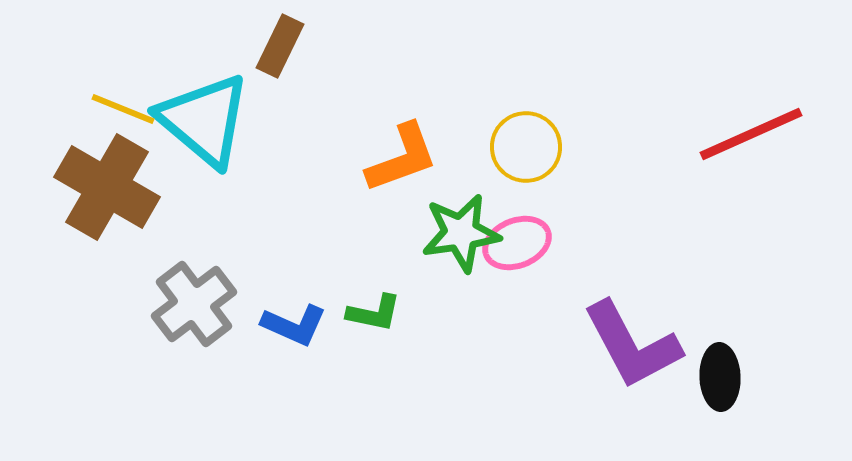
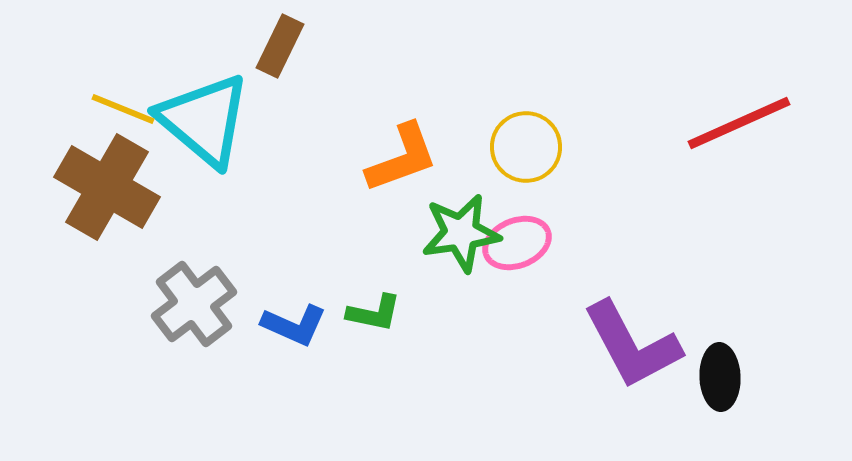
red line: moved 12 px left, 11 px up
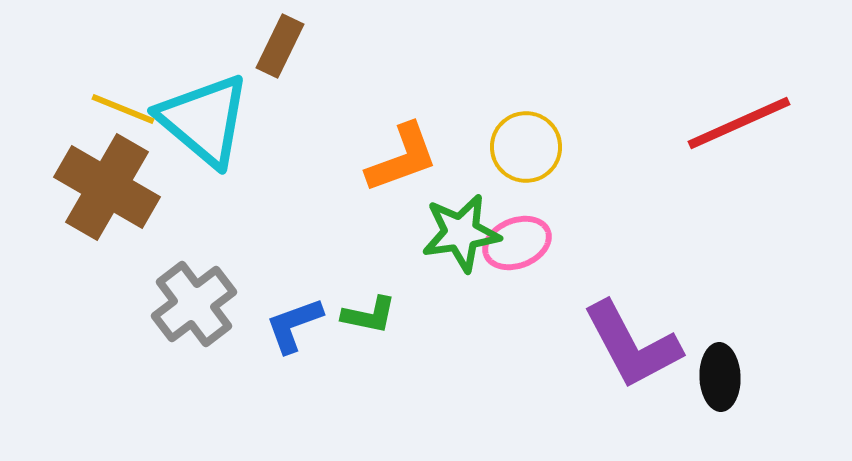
green L-shape: moved 5 px left, 2 px down
blue L-shape: rotated 136 degrees clockwise
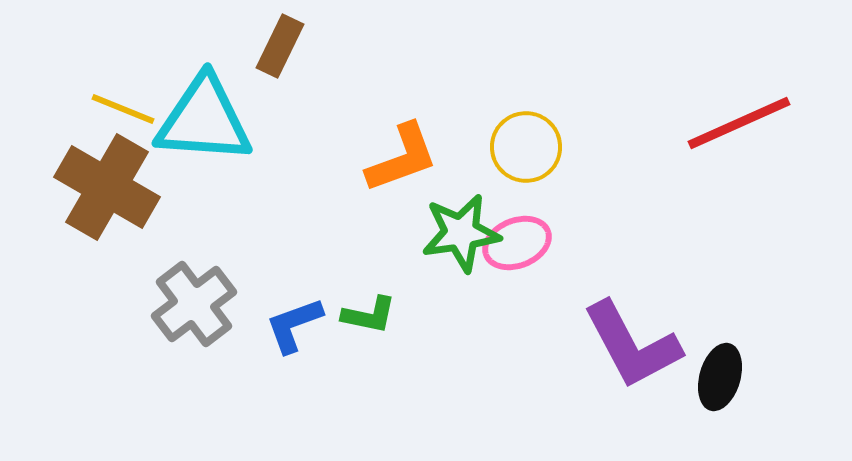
cyan triangle: rotated 36 degrees counterclockwise
black ellipse: rotated 18 degrees clockwise
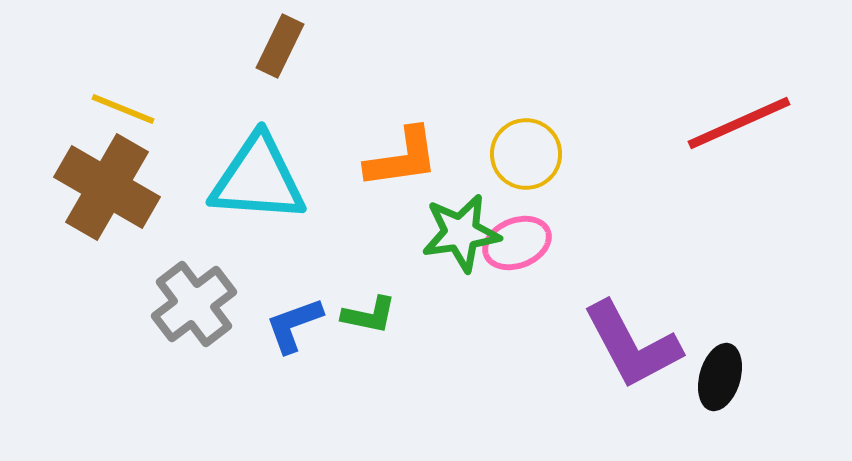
cyan triangle: moved 54 px right, 59 px down
yellow circle: moved 7 px down
orange L-shape: rotated 12 degrees clockwise
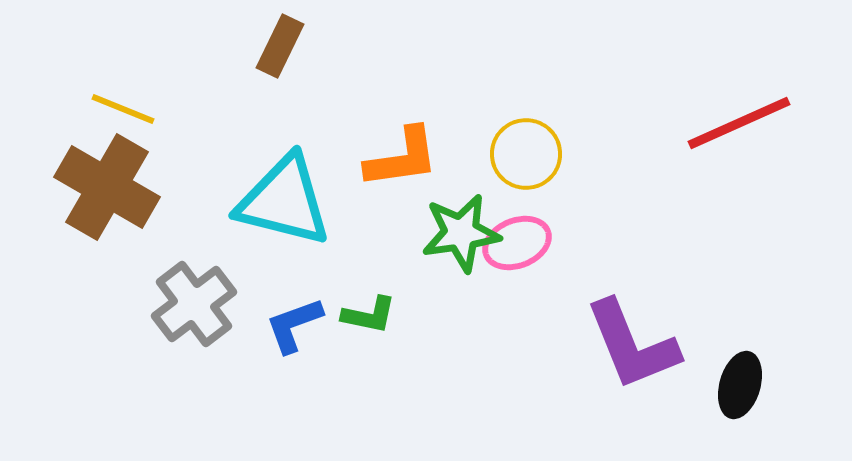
cyan triangle: moved 26 px right, 22 px down; rotated 10 degrees clockwise
purple L-shape: rotated 6 degrees clockwise
black ellipse: moved 20 px right, 8 px down
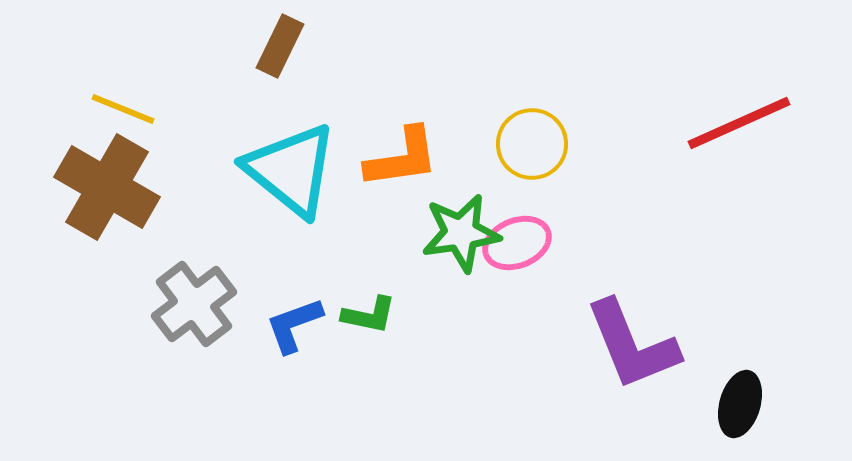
yellow circle: moved 6 px right, 10 px up
cyan triangle: moved 7 px right, 31 px up; rotated 25 degrees clockwise
black ellipse: moved 19 px down
